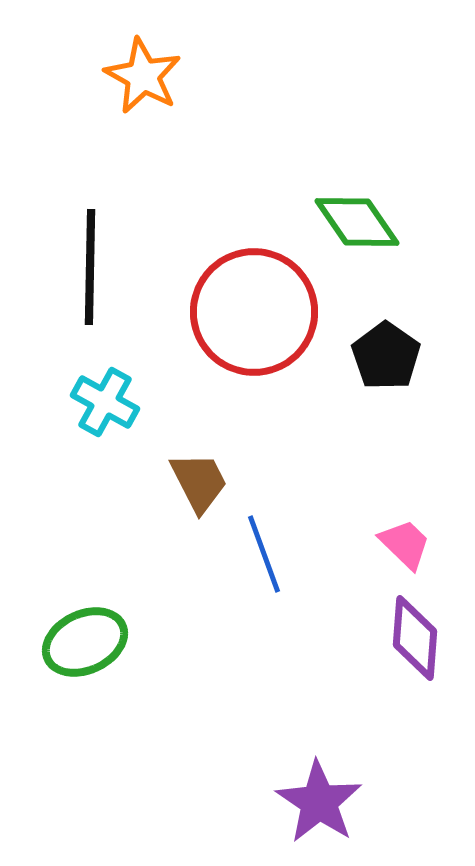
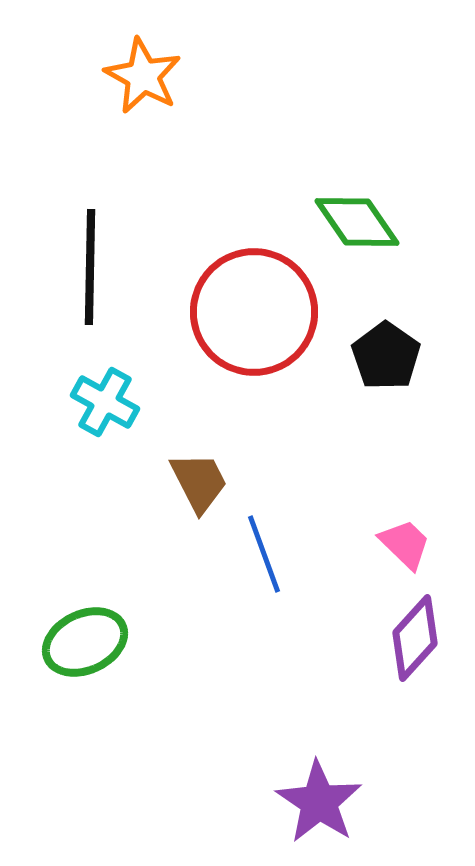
purple diamond: rotated 38 degrees clockwise
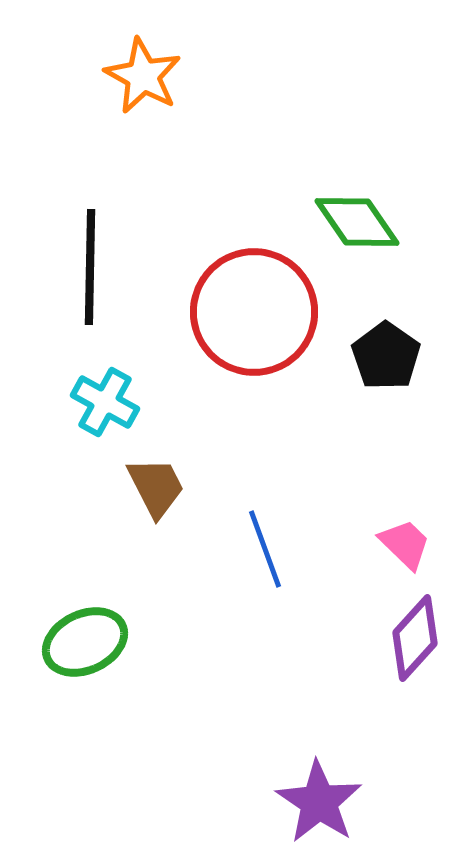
brown trapezoid: moved 43 px left, 5 px down
blue line: moved 1 px right, 5 px up
